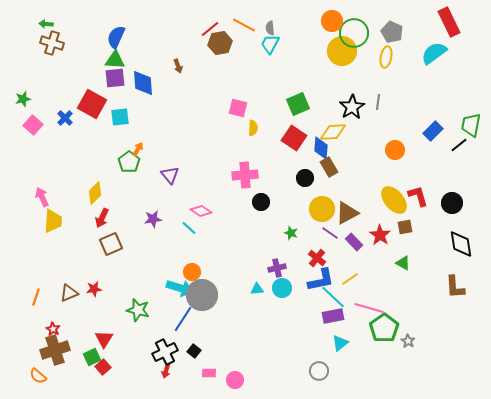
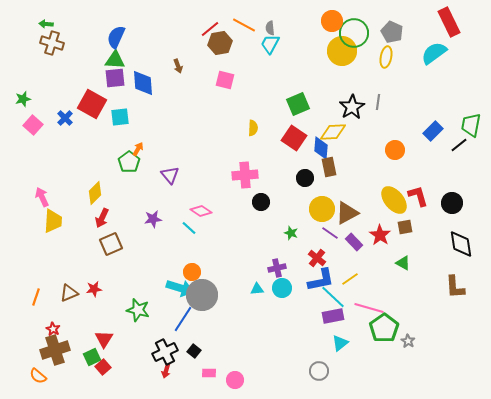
pink square at (238, 108): moved 13 px left, 28 px up
brown rectangle at (329, 167): rotated 18 degrees clockwise
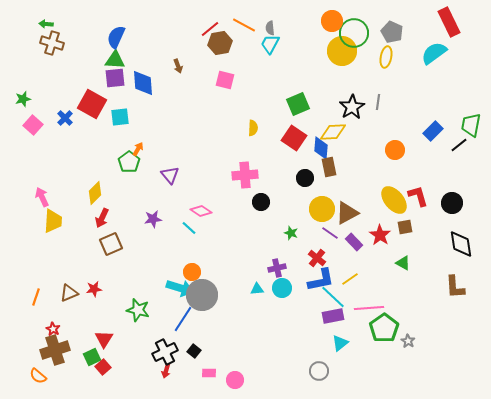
pink line at (369, 308): rotated 20 degrees counterclockwise
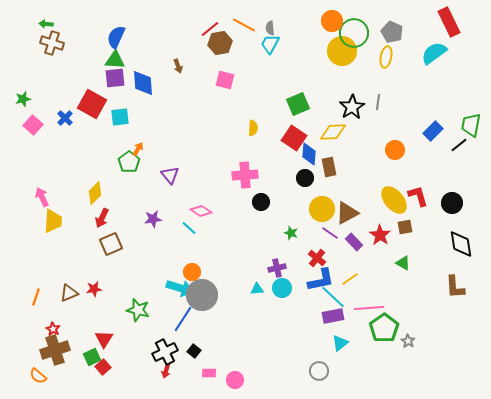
blue diamond at (321, 148): moved 12 px left, 6 px down
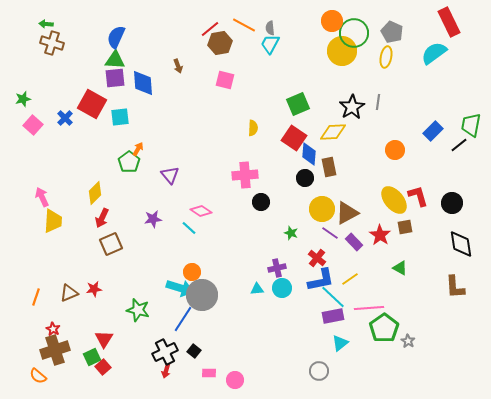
green triangle at (403, 263): moved 3 px left, 5 px down
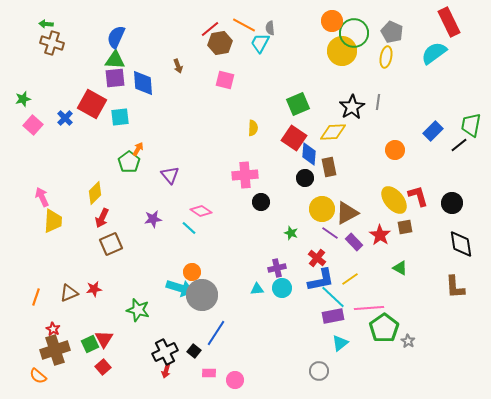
cyan trapezoid at (270, 44): moved 10 px left, 1 px up
blue line at (183, 319): moved 33 px right, 14 px down
green square at (92, 357): moved 2 px left, 13 px up
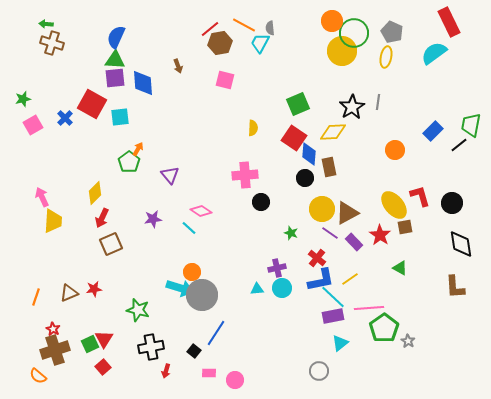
pink square at (33, 125): rotated 18 degrees clockwise
red L-shape at (418, 196): moved 2 px right
yellow ellipse at (394, 200): moved 5 px down
black cross at (165, 352): moved 14 px left, 5 px up; rotated 15 degrees clockwise
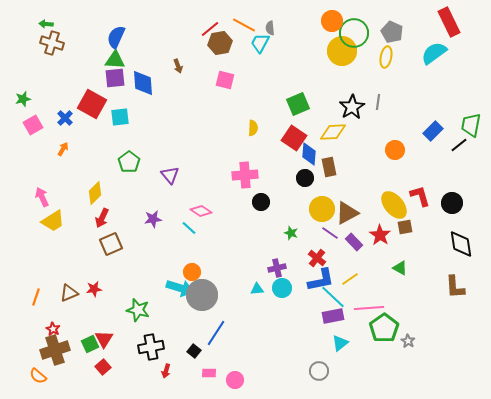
orange arrow at (138, 149): moved 75 px left
yellow trapezoid at (53, 221): rotated 55 degrees clockwise
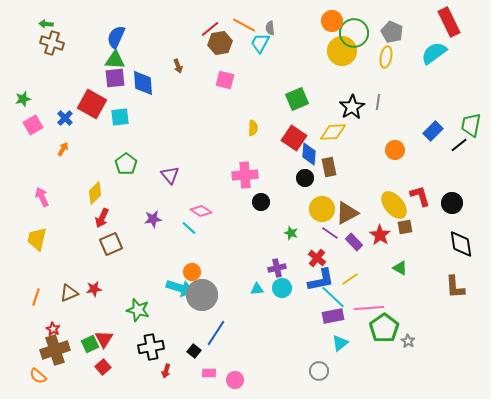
green square at (298, 104): moved 1 px left, 5 px up
green pentagon at (129, 162): moved 3 px left, 2 px down
yellow trapezoid at (53, 221): moved 16 px left, 18 px down; rotated 135 degrees clockwise
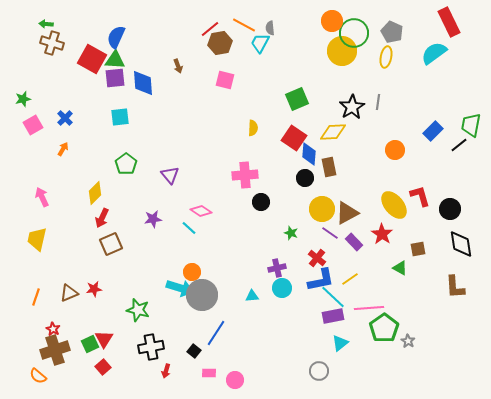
red square at (92, 104): moved 45 px up
black circle at (452, 203): moved 2 px left, 6 px down
brown square at (405, 227): moved 13 px right, 22 px down
red star at (380, 235): moved 2 px right, 1 px up
cyan triangle at (257, 289): moved 5 px left, 7 px down
